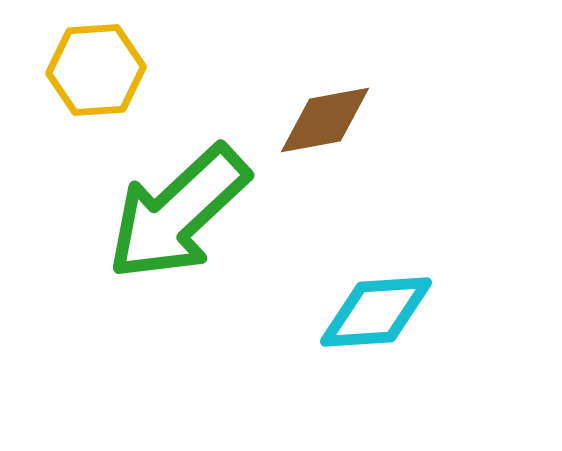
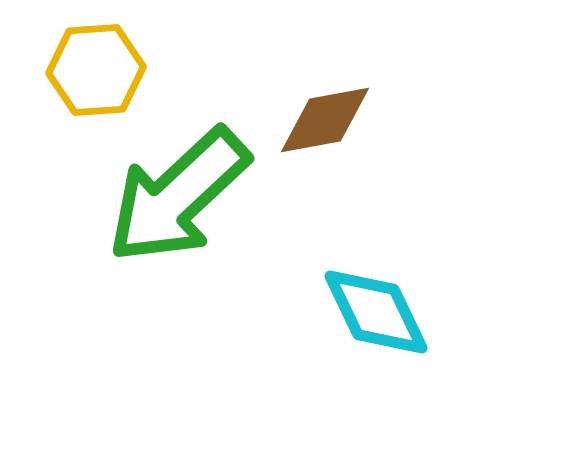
green arrow: moved 17 px up
cyan diamond: rotated 68 degrees clockwise
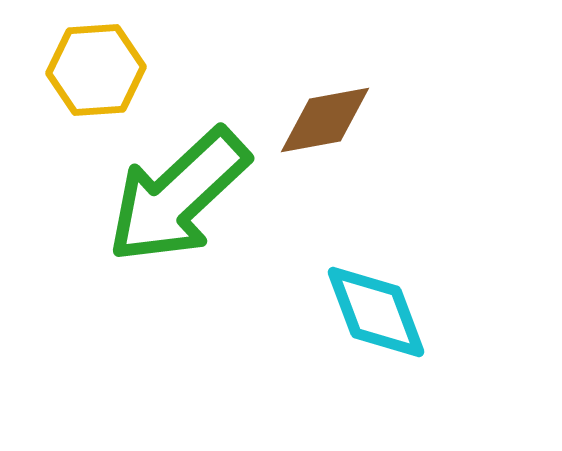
cyan diamond: rotated 5 degrees clockwise
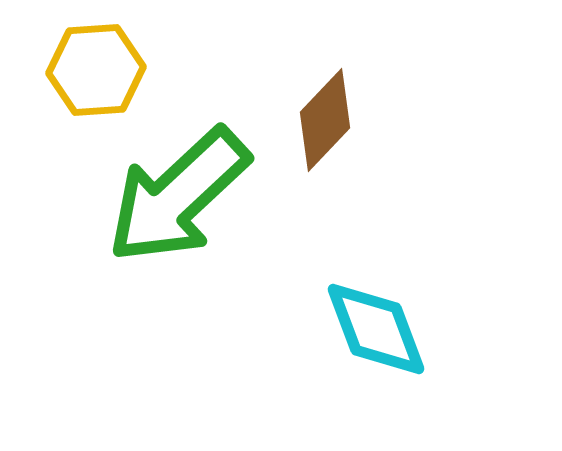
brown diamond: rotated 36 degrees counterclockwise
cyan diamond: moved 17 px down
